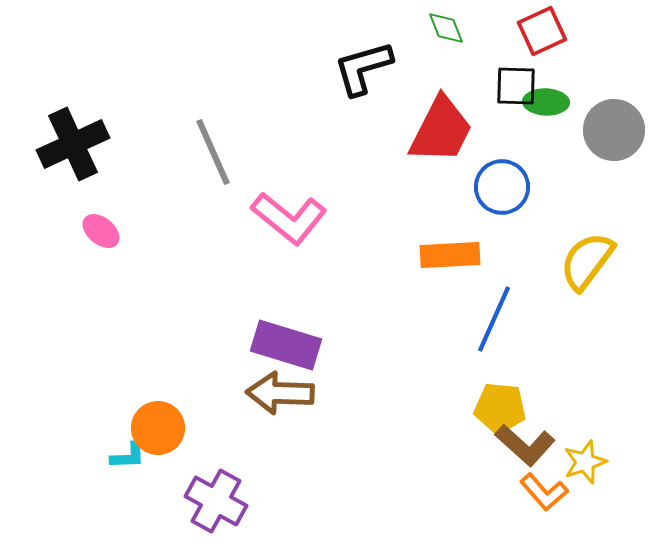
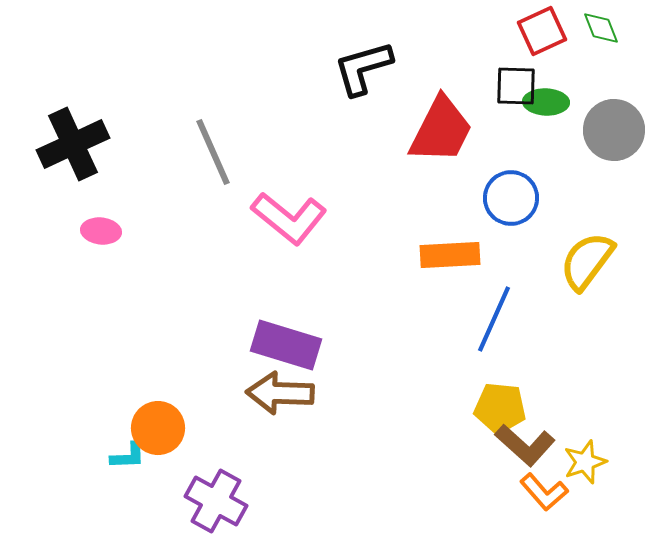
green diamond: moved 155 px right
blue circle: moved 9 px right, 11 px down
pink ellipse: rotated 33 degrees counterclockwise
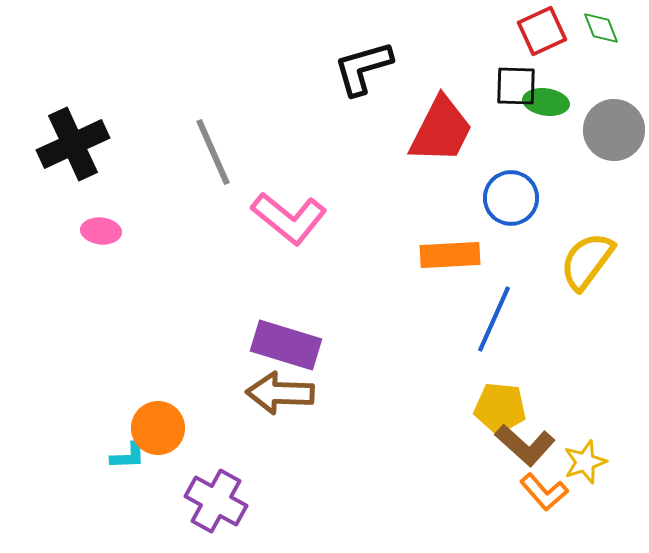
green ellipse: rotated 6 degrees clockwise
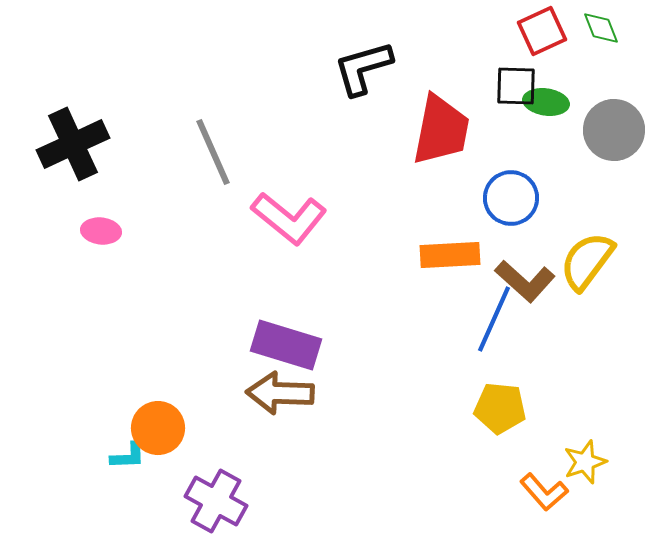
red trapezoid: rotated 16 degrees counterclockwise
brown L-shape: moved 164 px up
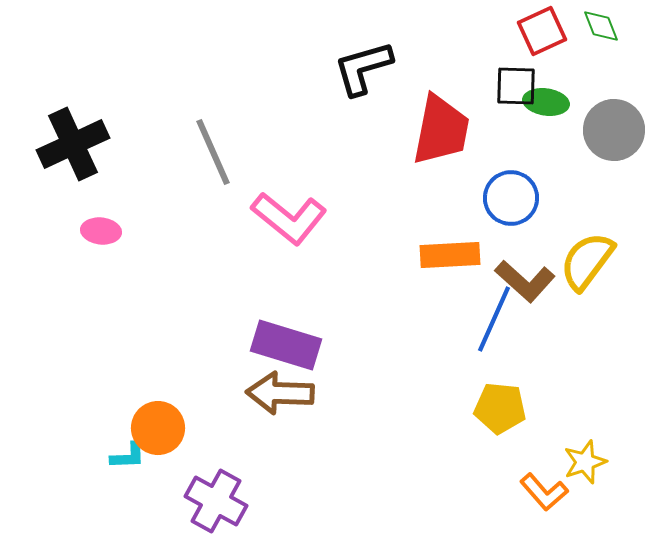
green diamond: moved 2 px up
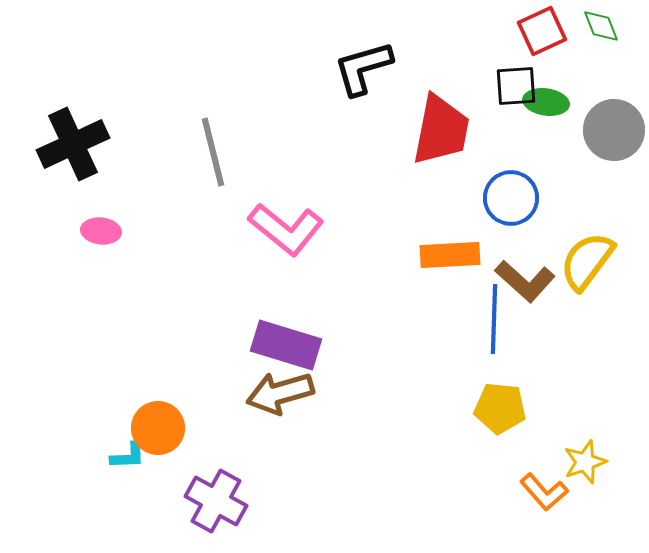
black square: rotated 6 degrees counterclockwise
gray line: rotated 10 degrees clockwise
pink L-shape: moved 3 px left, 11 px down
blue line: rotated 22 degrees counterclockwise
brown arrow: rotated 18 degrees counterclockwise
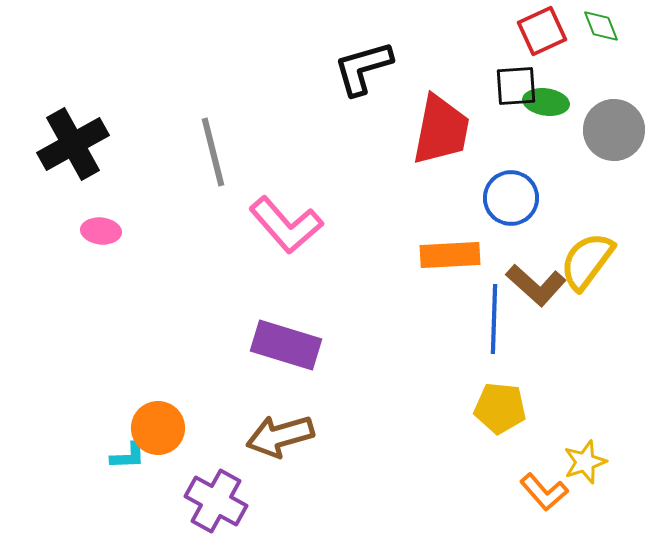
black cross: rotated 4 degrees counterclockwise
pink L-shape: moved 4 px up; rotated 10 degrees clockwise
brown L-shape: moved 11 px right, 4 px down
brown arrow: moved 43 px down
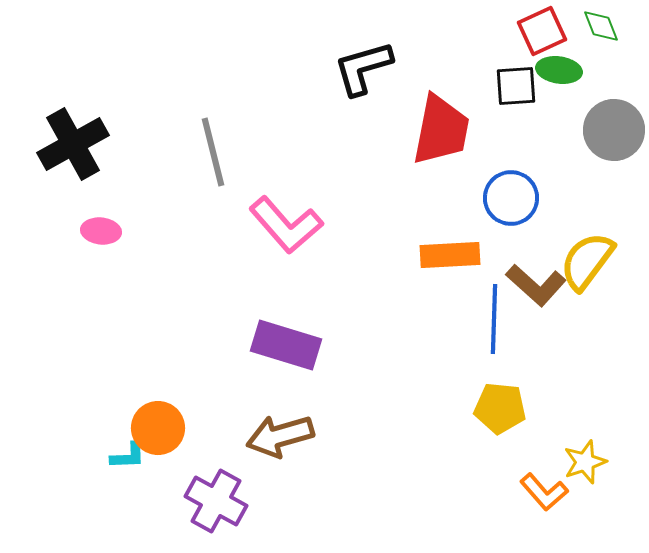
green ellipse: moved 13 px right, 32 px up
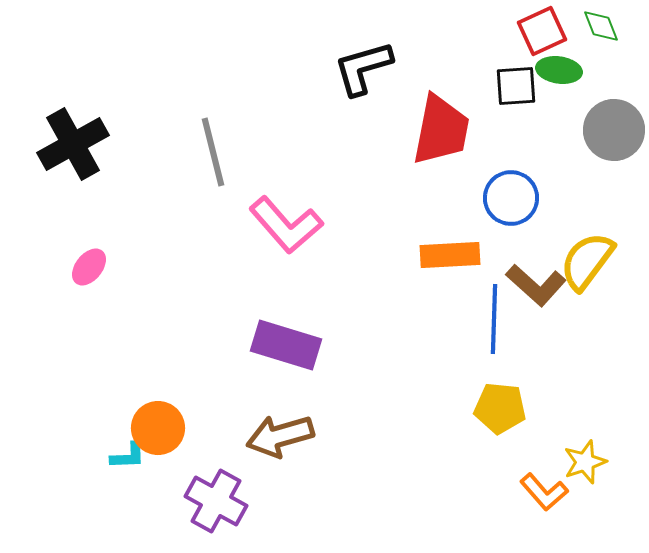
pink ellipse: moved 12 px left, 36 px down; rotated 57 degrees counterclockwise
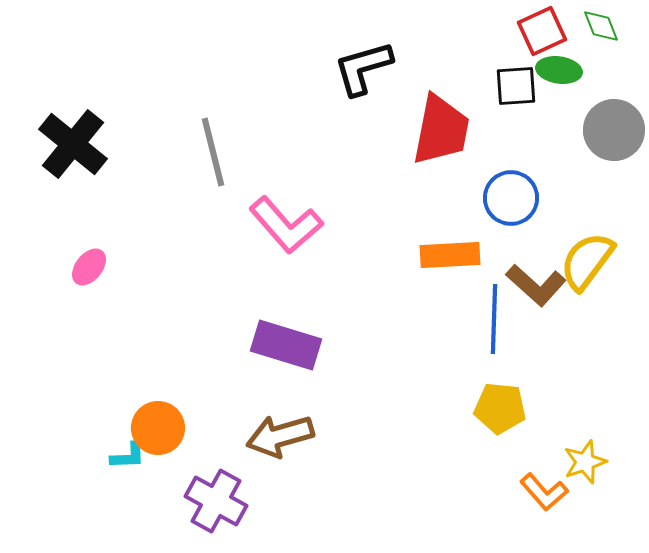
black cross: rotated 22 degrees counterclockwise
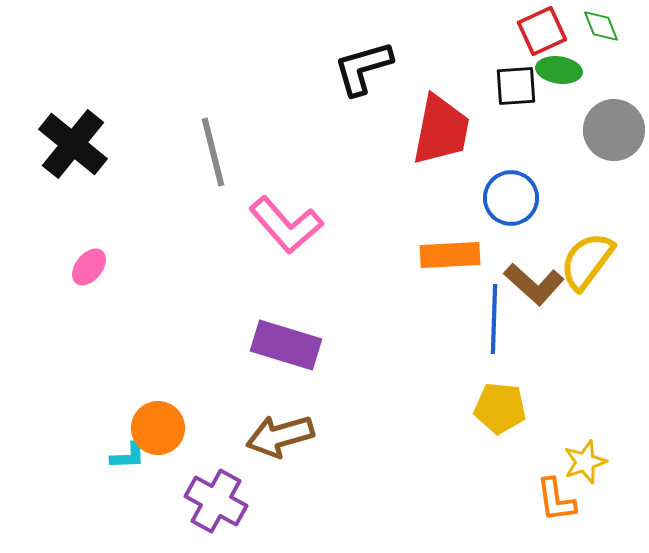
brown L-shape: moved 2 px left, 1 px up
orange L-shape: moved 12 px right, 8 px down; rotated 33 degrees clockwise
